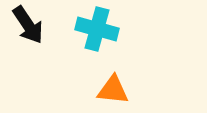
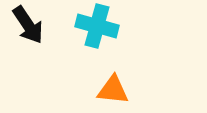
cyan cross: moved 3 px up
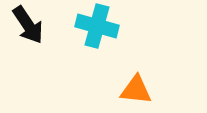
orange triangle: moved 23 px right
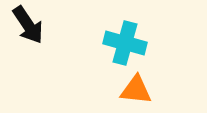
cyan cross: moved 28 px right, 17 px down
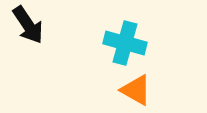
orange triangle: rotated 24 degrees clockwise
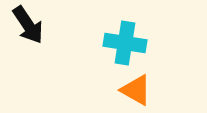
cyan cross: rotated 6 degrees counterclockwise
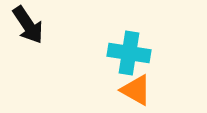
cyan cross: moved 4 px right, 10 px down
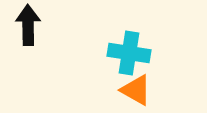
black arrow: rotated 147 degrees counterclockwise
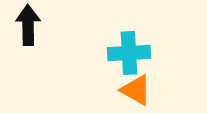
cyan cross: rotated 12 degrees counterclockwise
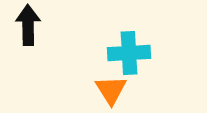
orange triangle: moved 25 px left; rotated 28 degrees clockwise
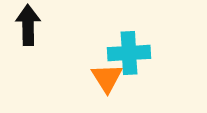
orange triangle: moved 4 px left, 12 px up
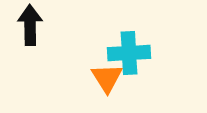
black arrow: moved 2 px right
